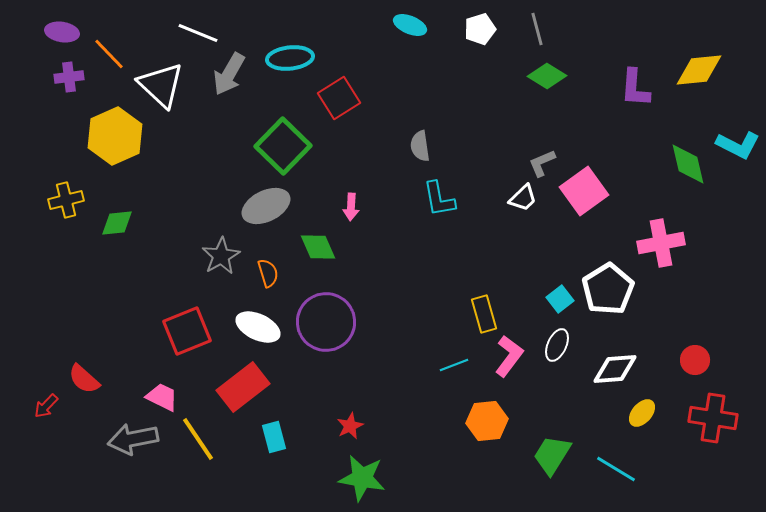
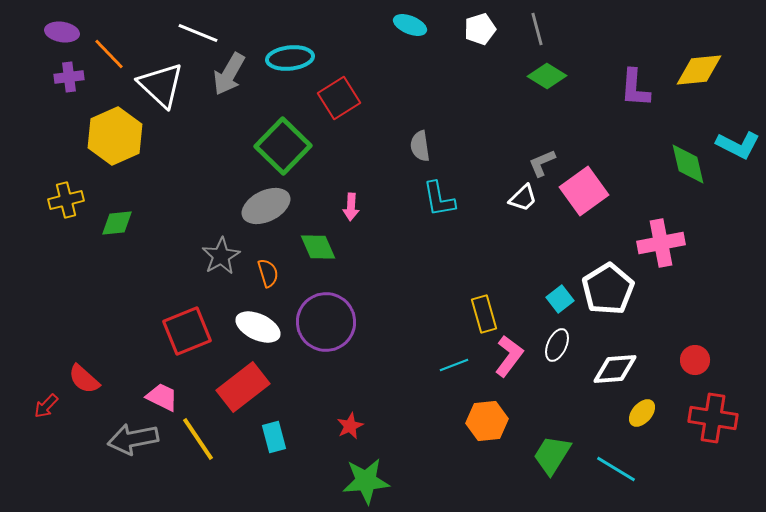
green star at (362, 478): moved 4 px right, 3 px down; rotated 15 degrees counterclockwise
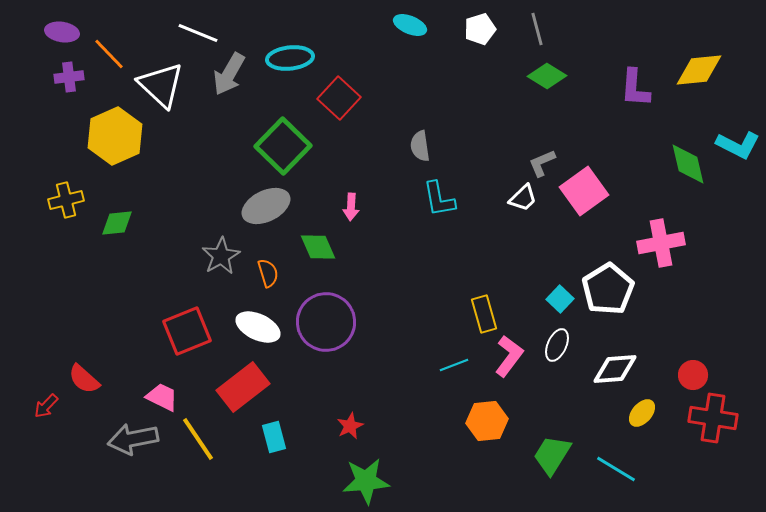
red square at (339, 98): rotated 15 degrees counterclockwise
cyan square at (560, 299): rotated 8 degrees counterclockwise
red circle at (695, 360): moved 2 px left, 15 px down
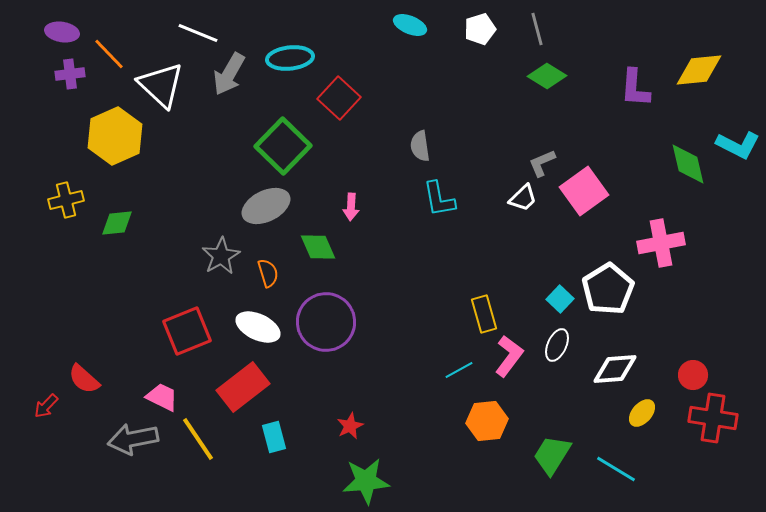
purple cross at (69, 77): moved 1 px right, 3 px up
cyan line at (454, 365): moved 5 px right, 5 px down; rotated 8 degrees counterclockwise
